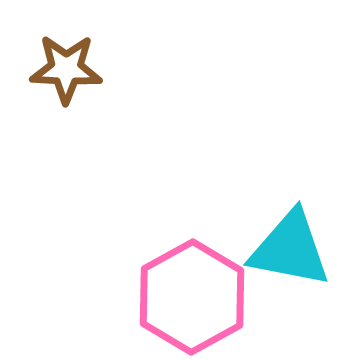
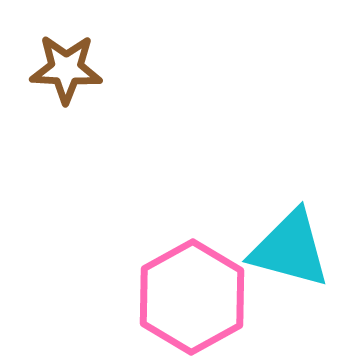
cyan triangle: rotated 4 degrees clockwise
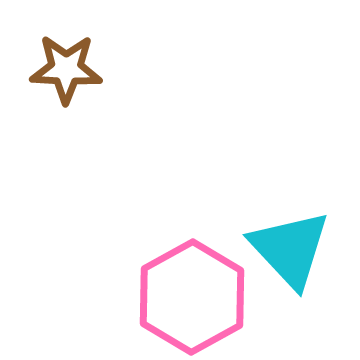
cyan triangle: rotated 32 degrees clockwise
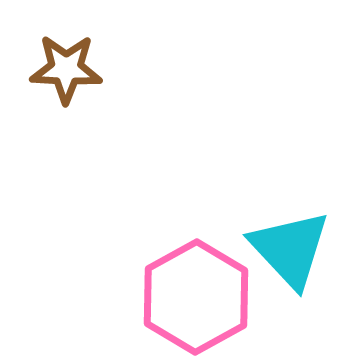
pink hexagon: moved 4 px right
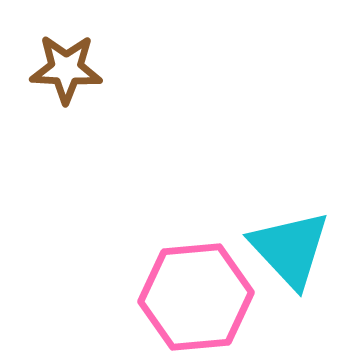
pink hexagon: rotated 24 degrees clockwise
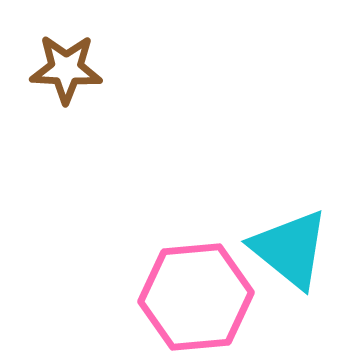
cyan triangle: rotated 8 degrees counterclockwise
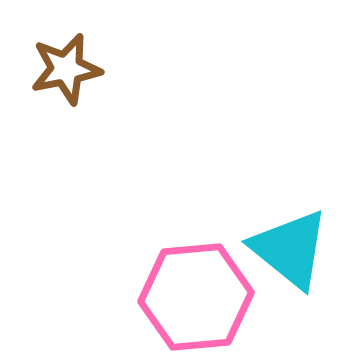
brown star: rotated 14 degrees counterclockwise
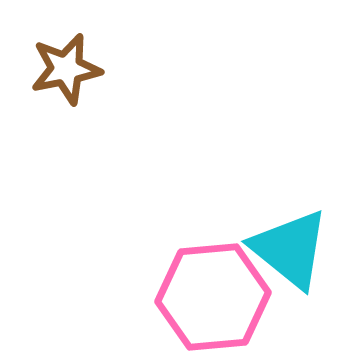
pink hexagon: moved 17 px right
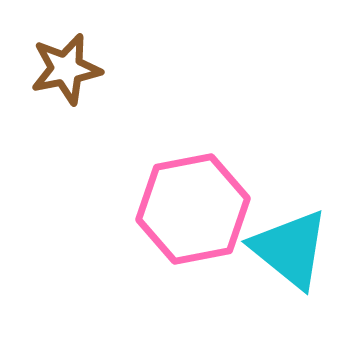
pink hexagon: moved 20 px left, 88 px up; rotated 6 degrees counterclockwise
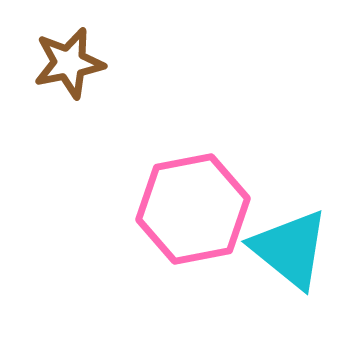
brown star: moved 3 px right, 6 px up
